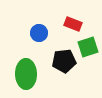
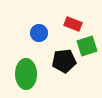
green square: moved 1 px left, 1 px up
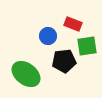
blue circle: moved 9 px right, 3 px down
green square: rotated 10 degrees clockwise
green ellipse: rotated 52 degrees counterclockwise
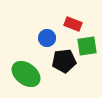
blue circle: moved 1 px left, 2 px down
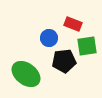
blue circle: moved 2 px right
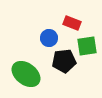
red rectangle: moved 1 px left, 1 px up
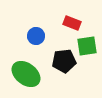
blue circle: moved 13 px left, 2 px up
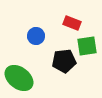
green ellipse: moved 7 px left, 4 px down
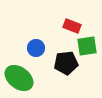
red rectangle: moved 3 px down
blue circle: moved 12 px down
black pentagon: moved 2 px right, 2 px down
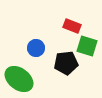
green square: rotated 25 degrees clockwise
green ellipse: moved 1 px down
